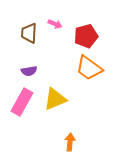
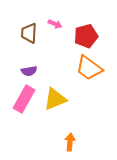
pink rectangle: moved 2 px right, 3 px up
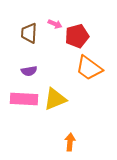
red pentagon: moved 9 px left
pink rectangle: rotated 64 degrees clockwise
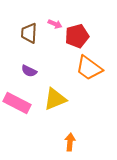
purple semicircle: rotated 35 degrees clockwise
pink rectangle: moved 7 px left, 4 px down; rotated 24 degrees clockwise
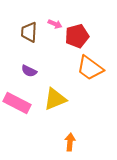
brown trapezoid: moved 1 px up
orange trapezoid: moved 1 px right
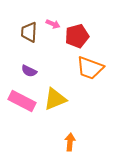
pink arrow: moved 2 px left
orange trapezoid: rotated 16 degrees counterclockwise
pink rectangle: moved 5 px right, 2 px up
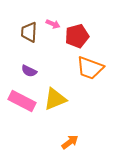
orange arrow: rotated 48 degrees clockwise
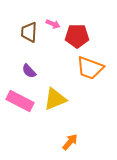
red pentagon: rotated 15 degrees clockwise
purple semicircle: rotated 21 degrees clockwise
pink rectangle: moved 2 px left
orange arrow: rotated 12 degrees counterclockwise
